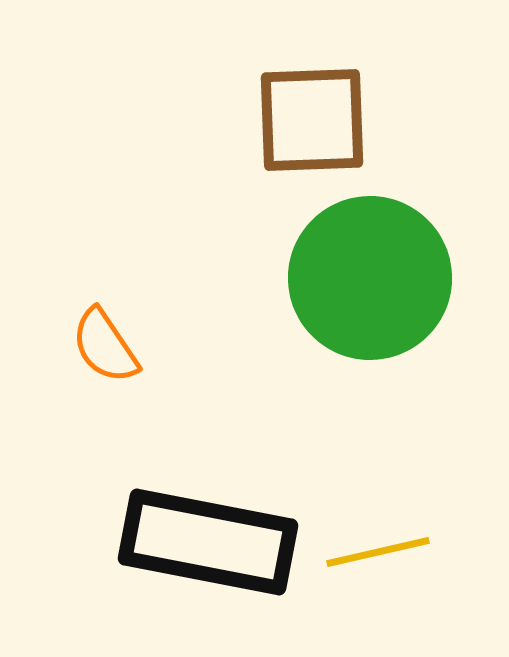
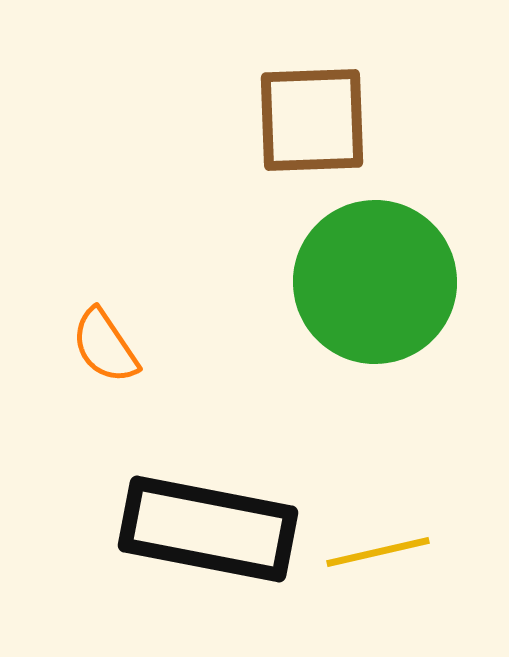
green circle: moved 5 px right, 4 px down
black rectangle: moved 13 px up
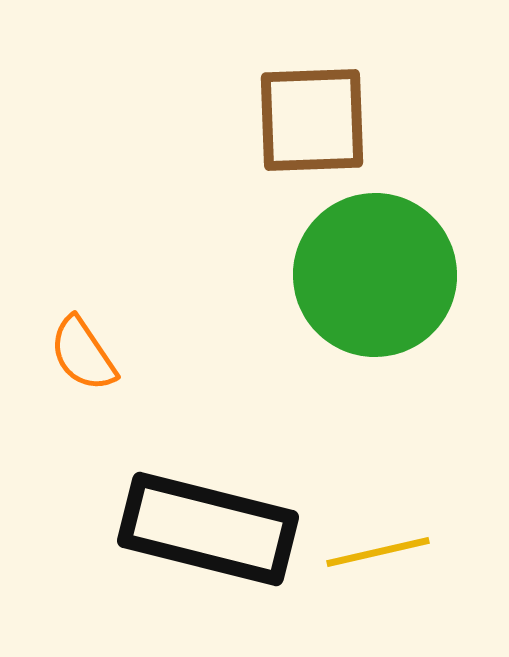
green circle: moved 7 px up
orange semicircle: moved 22 px left, 8 px down
black rectangle: rotated 3 degrees clockwise
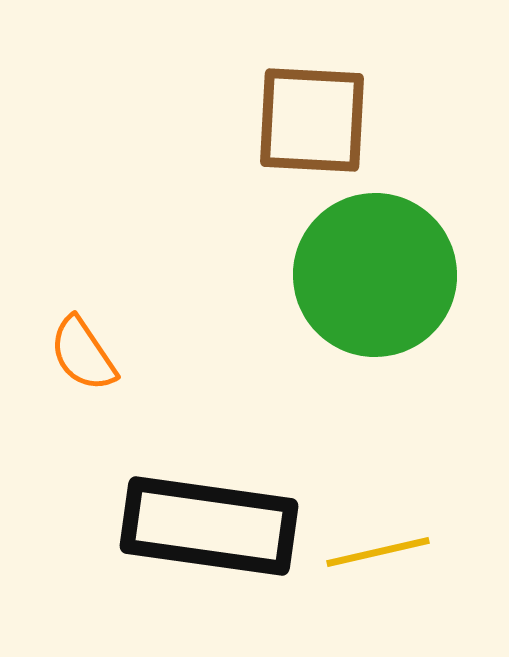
brown square: rotated 5 degrees clockwise
black rectangle: moved 1 px right, 3 px up; rotated 6 degrees counterclockwise
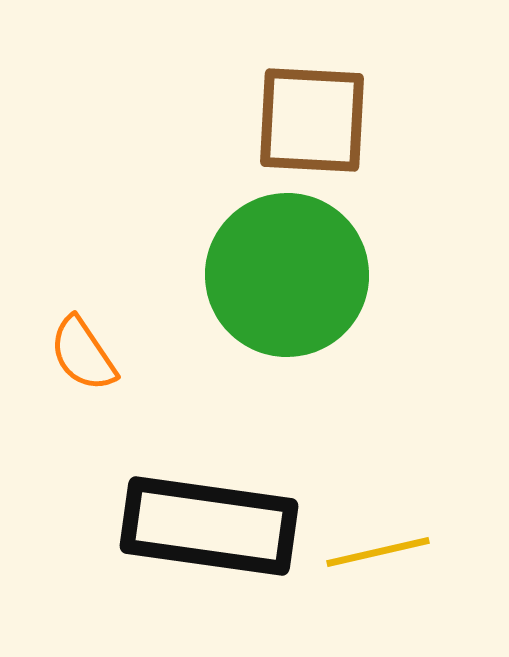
green circle: moved 88 px left
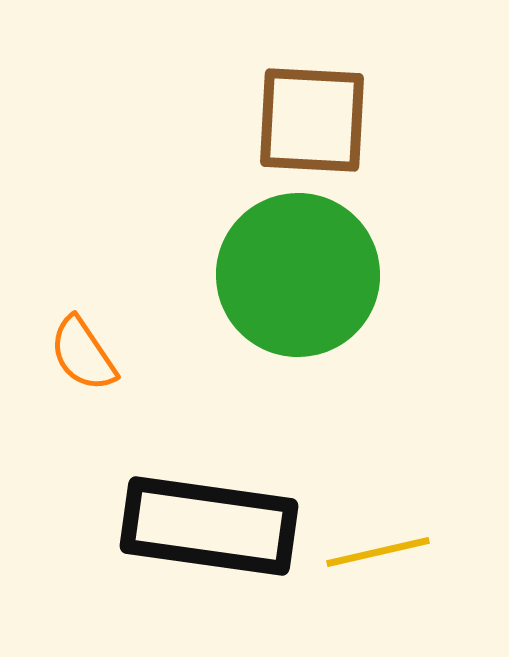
green circle: moved 11 px right
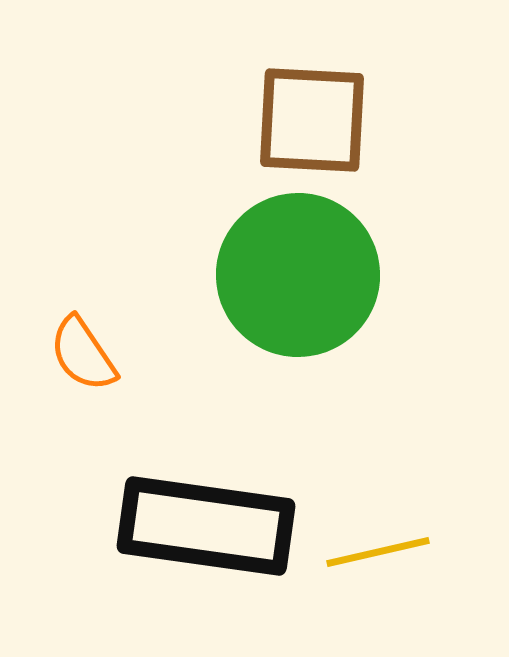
black rectangle: moved 3 px left
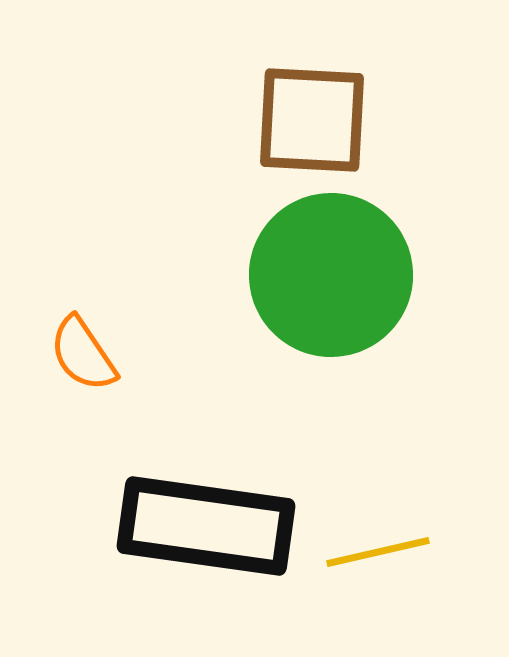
green circle: moved 33 px right
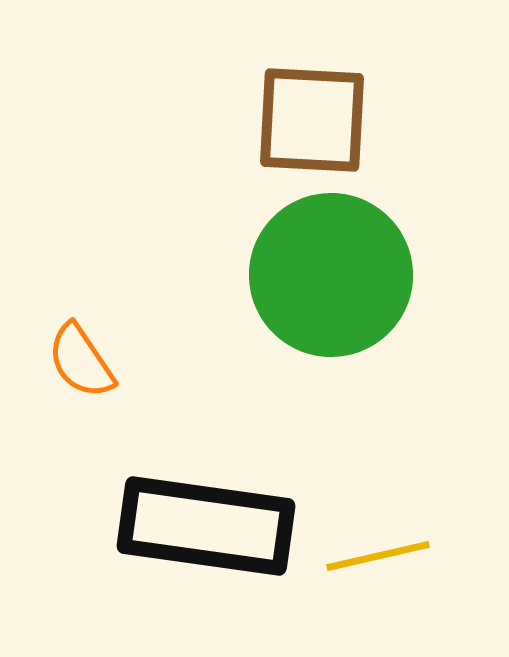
orange semicircle: moved 2 px left, 7 px down
yellow line: moved 4 px down
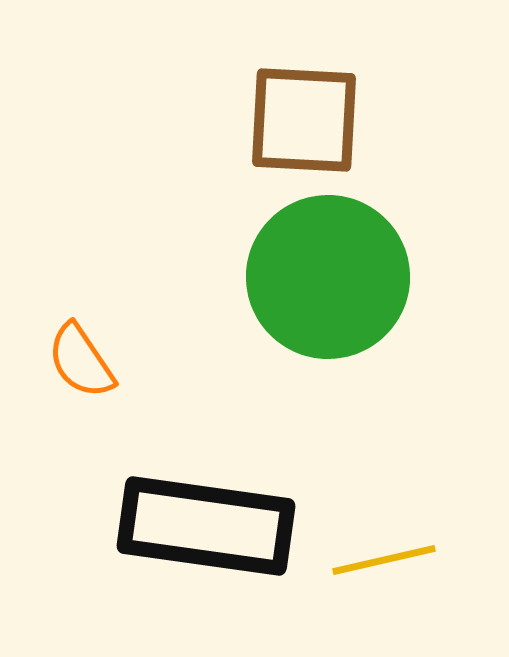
brown square: moved 8 px left
green circle: moved 3 px left, 2 px down
yellow line: moved 6 px right, 4 px down
